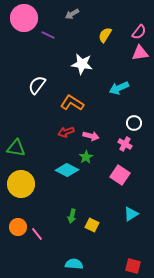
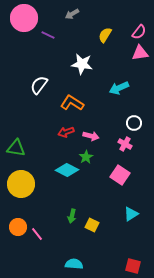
white semicircle: moved 2 px right
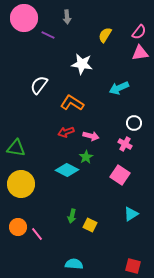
gray arrow: moved 5 px left, 3 px down; rotated 64 degrees counterclockwise
yellow square: moved 2 px left
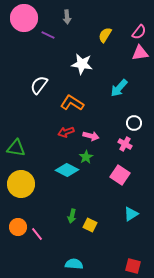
cyan arrow: rotated 24 degrees counterclockwise
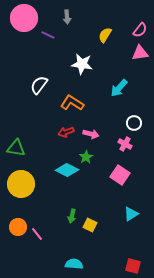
pink semicircle: moved 1 px right, 2 px up
pink arrow: moved 2 px up
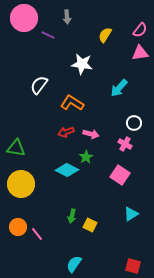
cyan semicircle: rotated 60 degrees counterclockwise
